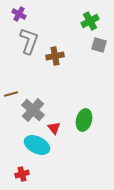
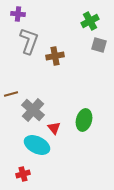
purple cross: moved 1 px left; rotated 24 degrees counterclockwise
red cross: moved 1 px right
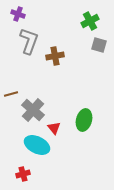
purple cross: rotated 16 degrees clockwise
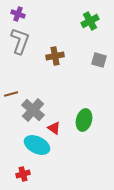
gray L-shape: moved 9 px left
gray square: moved 15 px down
red triangle: rotated 16 degrees counterclockwise
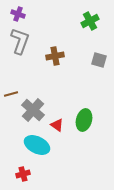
red triangle: moved 3 px right, 3 px up
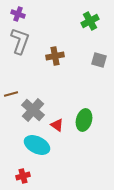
red cross: moved 2 px down
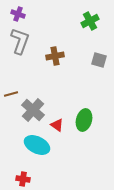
red cross: moved 3 px down; rotated 24 degrees clockwise
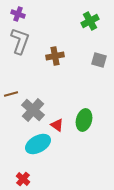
cyan ellipse: moved 1 px right, 1 px up; rotated 55 degrees counterclockwise
red cross: rotated 32 degrees clockwise
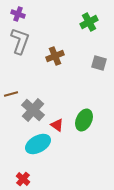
green cross: moved 1 px left, 1 px down
brown cross: rotated 12 degrees counterclockwise
gray square: moved 3 px down
green ellipse: rotated 10 degrees clockwise
